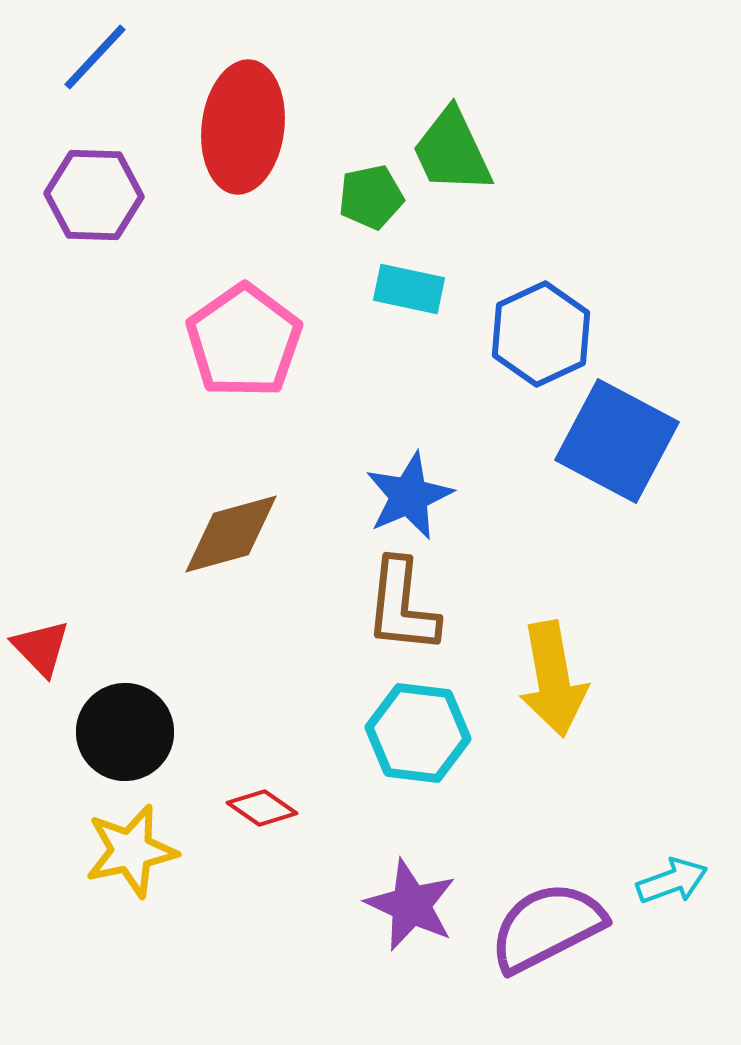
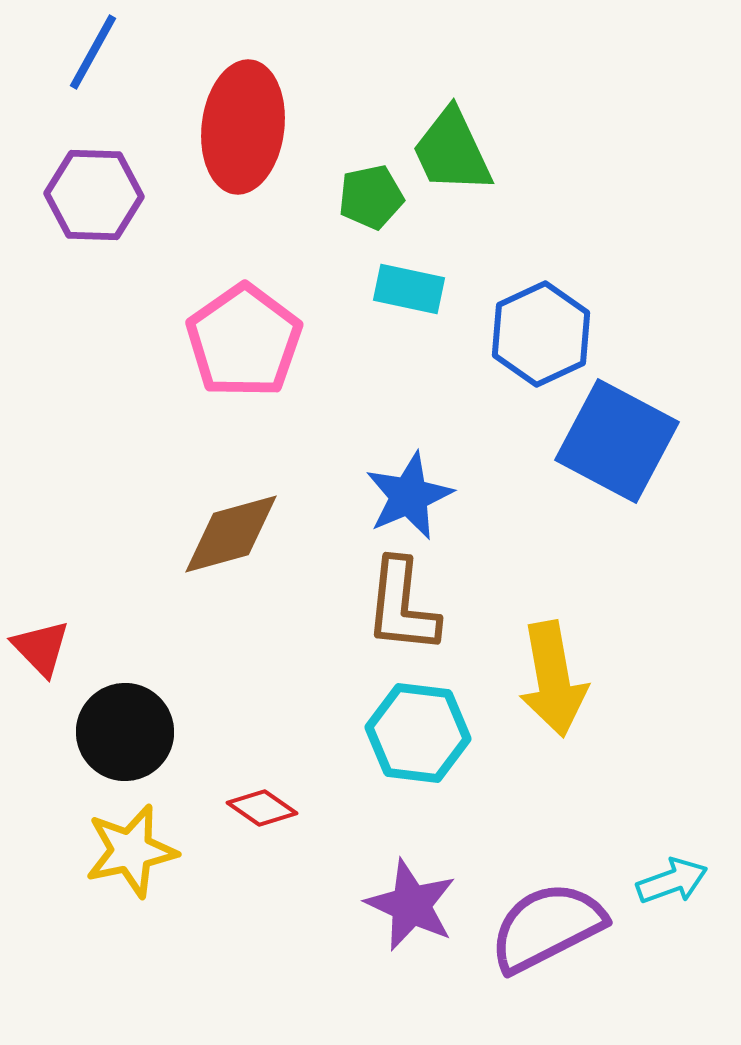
blue line: moved 2 px left, 5 px up; rotated 14 degrees counterclockwise
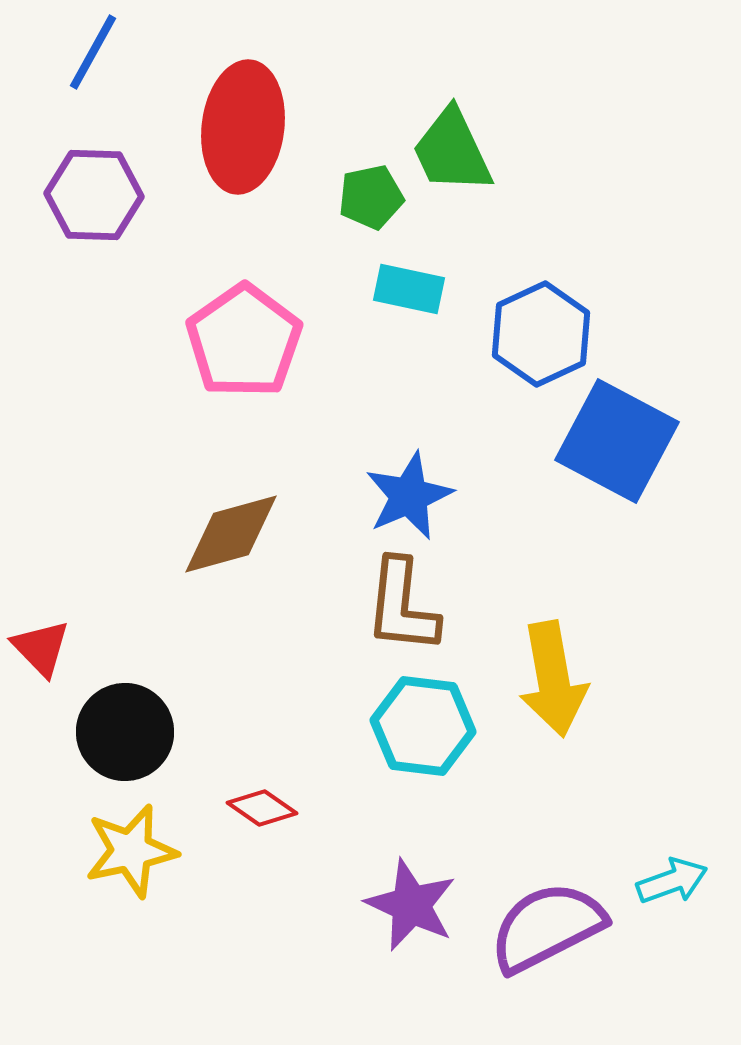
cyan hexagon: moved 5 px right, 7 px up
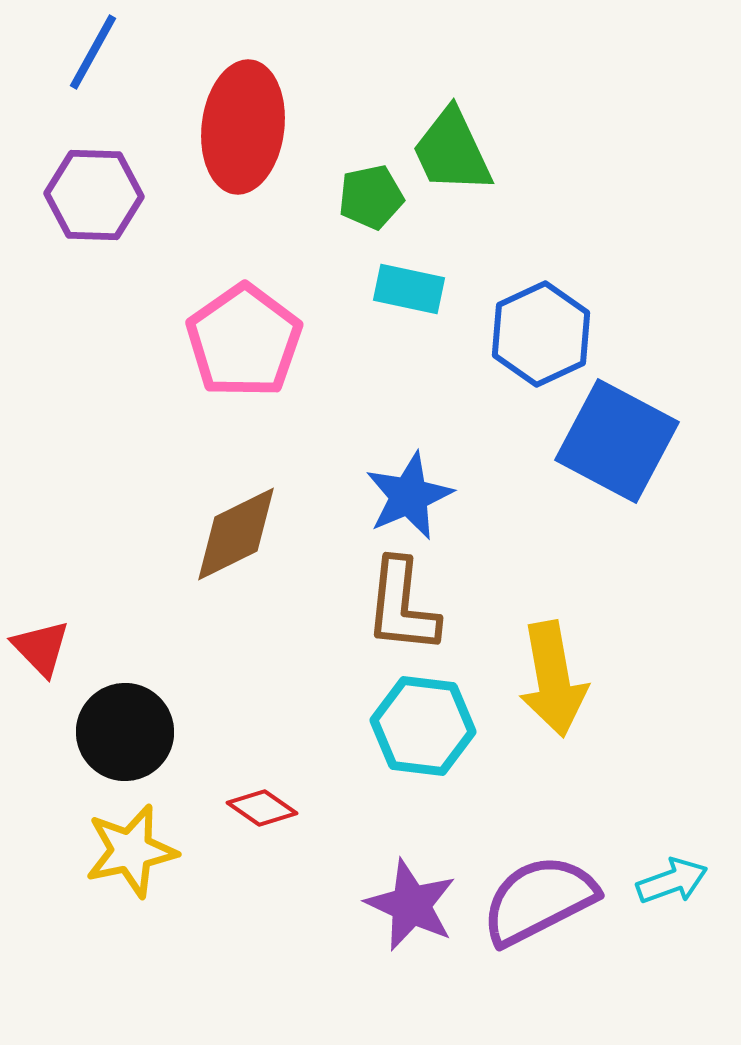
brown diamond: moved 5 px right; rotated 11 degrees counterclockwise
purple semicircle: moved 8 px left, 27 px up
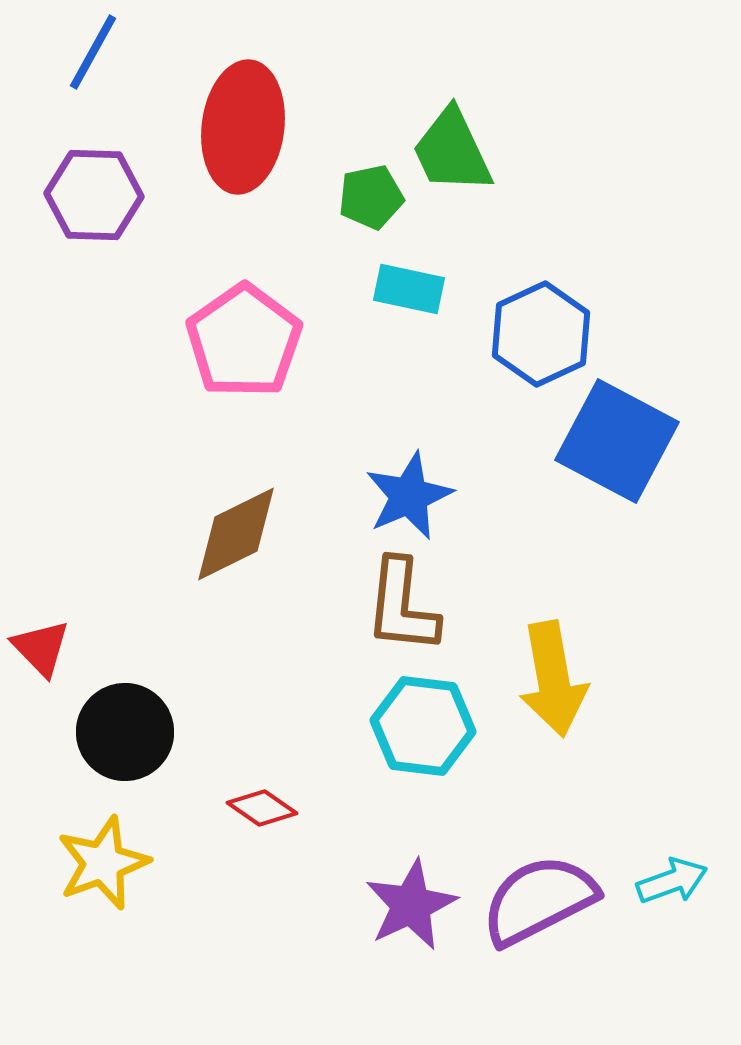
yellow star: moved 28 px left, 12 px down; rotated 8 degrees counterclockwise
purple star: rotated 22 degrees clockwise
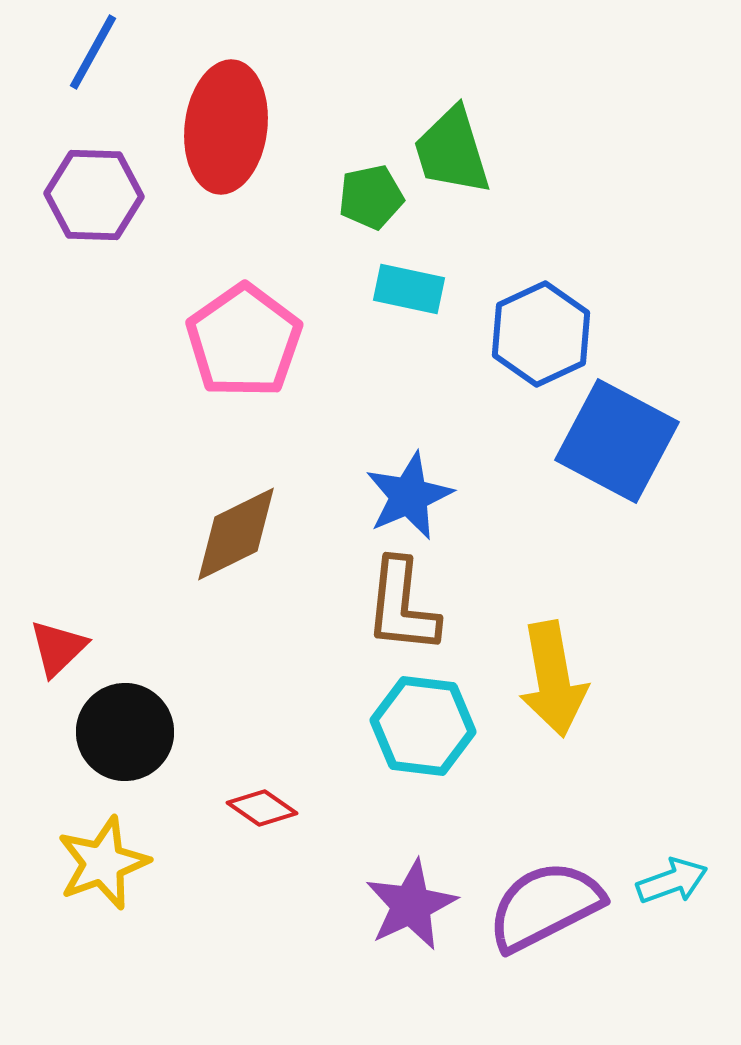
red ellipse: moved 17 px left
green trapezoid: rotated 8 degrees clockwise
red triangle: moved 17 px right; rotated 30 degrees clockwise
purple semicircle: moved 6 px right, 6 px down
